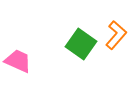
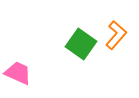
pink trapezoid: moved 12 px down
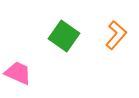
green square: moved 17 px left, 8 px up
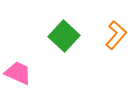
green square: rotated 8 degrees clockwise
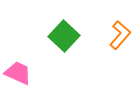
orange L-shape: moved 4 px right
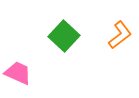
orange L-shape: rotated 12 degrees clockwise
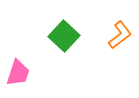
pink trapezoid: rotated 84 degrees clockwise
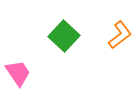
pink trapezoid: rotated 52 degrees counterclockwise
